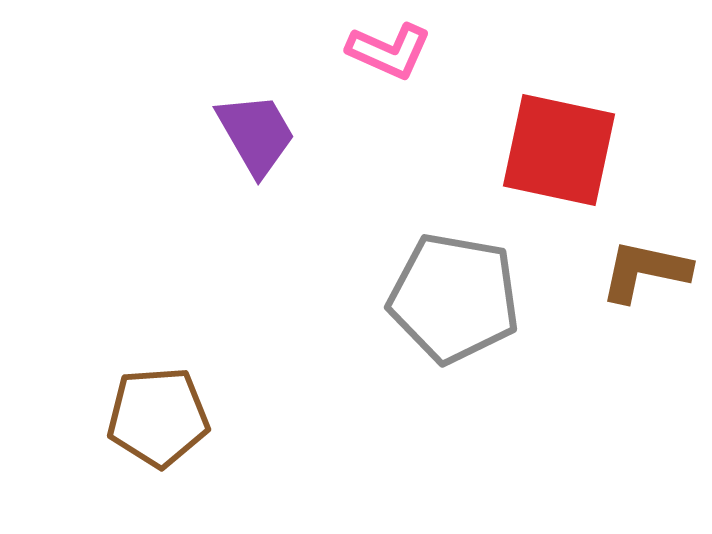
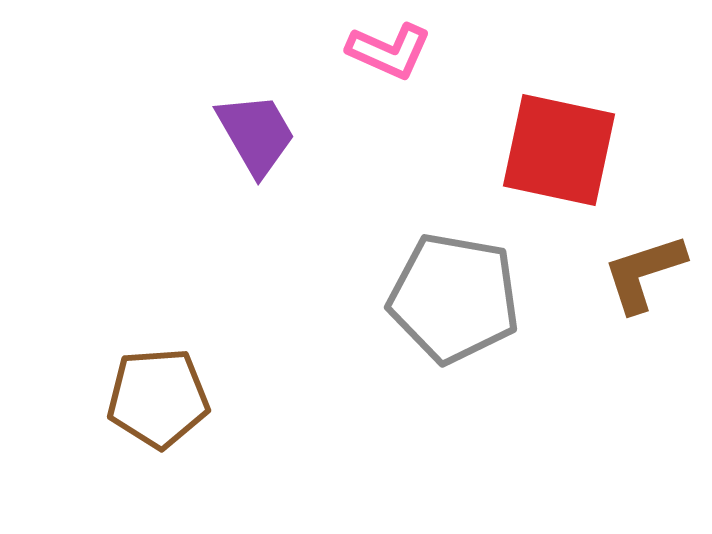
brown L-shape: moved 1 px left, 2 px down; rotated 30 degrees counterclockwise
brown pentagon: moved 19 px up
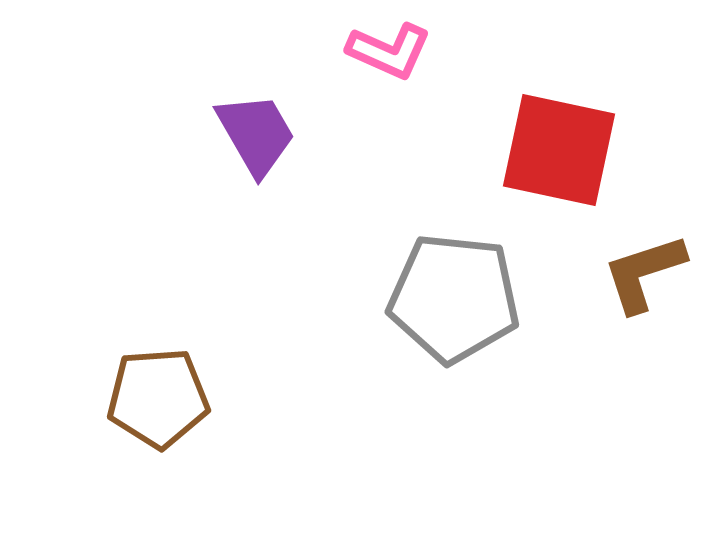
gray pentagon: rotated 4 degrees counterclockwise
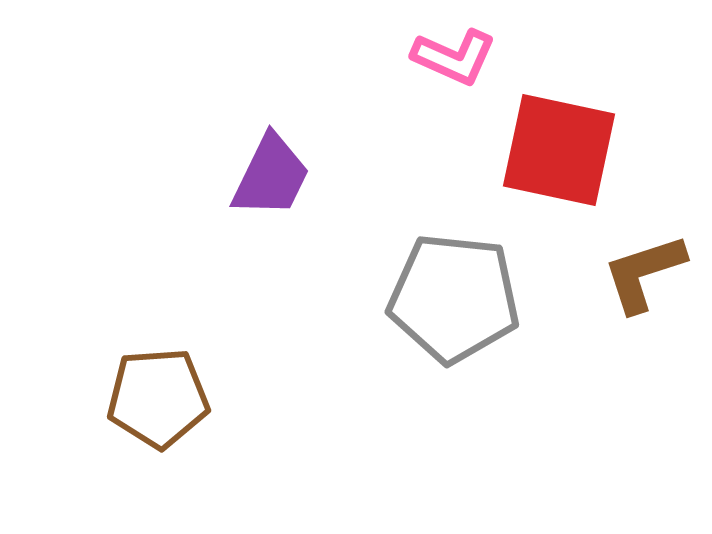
pink L-shape: moved 65 px right, 6 px down
purple trapezoid: moved 15 px right, 42 px down; rotated 56 degrees clockwise
